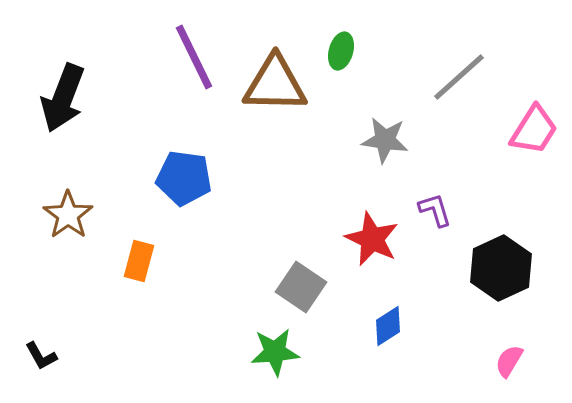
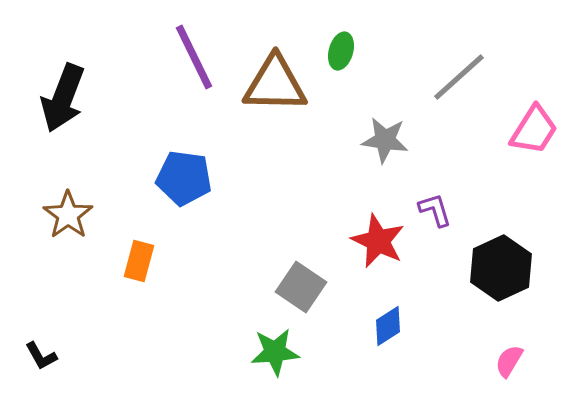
red star: moved 6 px right, 2 px down
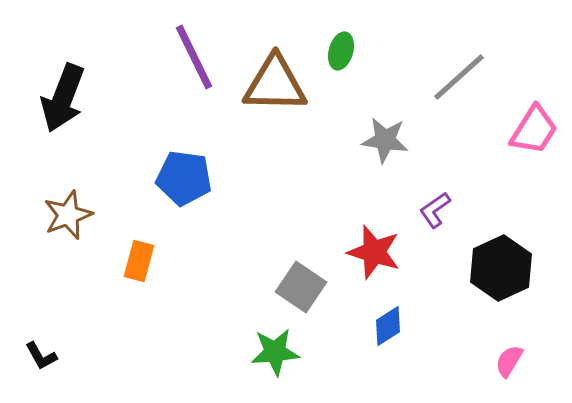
purple L-shape: rotated 108 degrees counterclockwise
brown star: rotated 15 degrees clockwise
red star: moved 4 px left, 11 px down; rotated 8 degrees counterclockwise
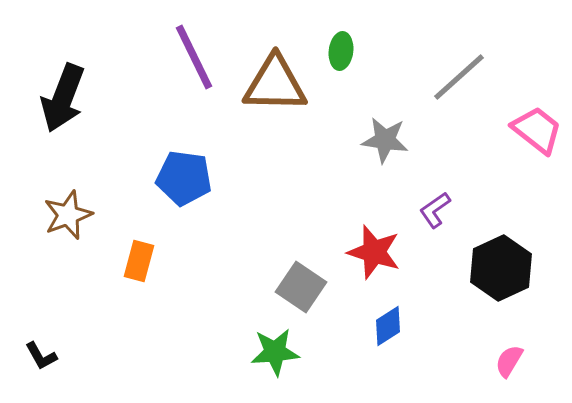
green ellipse: rotated 9 degrees counterclockwise
pink trapezoid: moved 3 px right; rotated 84 degrees counterclockwise
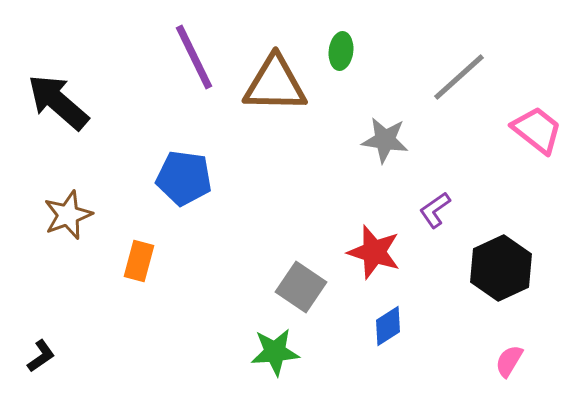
black arrow: moved 5 px left, 4 px down; rotated 110 degrees clockwise
black L-shape: rotated 96 degrees counterclockwise
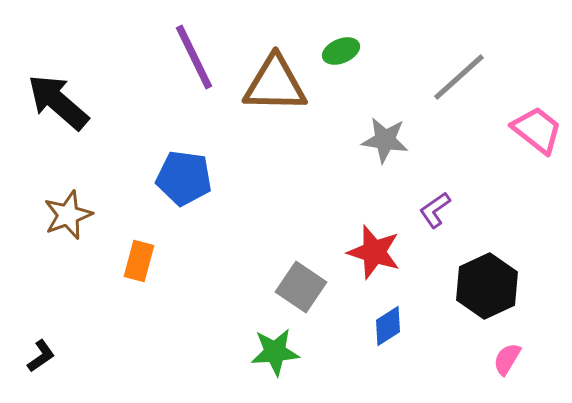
green ellipse: rotated 60 degrees clockwise
black hexagon: moved 14 px left, 18 px down
pink semicircle: moved 2 px left, 2 px up
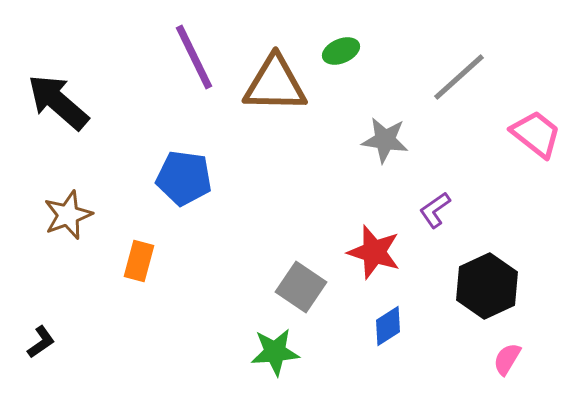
pink trapezoid: moved 1 px left, 4 px down
black L-shape: moved 14 px up
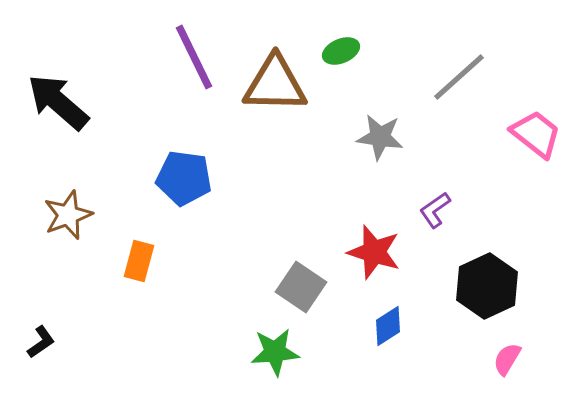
gray star: moved 5 px left, 3 px up
